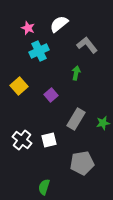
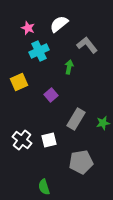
green arrow: moved 7 px left, 6 px up
yellow square: moved 4 px up; rotated 18 degrees clockwise
gray pentagon: moved 1 px left, 1 px up
green semicircle: rotated 35 degrees counterclockwise
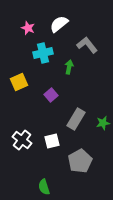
cyan cross: moved 4 px right, 2 px down; rotated 12 degrees clockwise
white square: moved 3 px right, 1 px down
gray pentagon: moved 1 px left, 1 px up; rotated 20 degrees counterclockwise
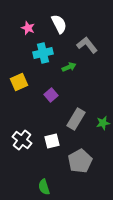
white semicircle: rotated 102 degrees clockwise
green arrow: rotated 56 degrees clockwise
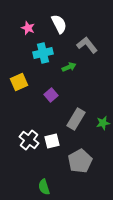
white cross: moved 7 px right
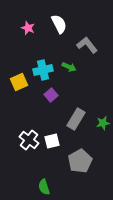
cyan cross: moved 17 px down
green arrow: rotated 48 degrees clockwise
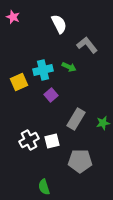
pink star: moved 15 px left, 11 px up
white cross: rotated 24 degrees clockwise
gray pentagon: rotated 30 degrees clockwise
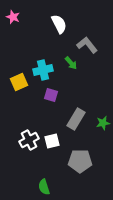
green arrow: moved 2 px right, 4 px up; rotated 24 degrees clockwise
purple square: rotated 32 degrees counterclockwise
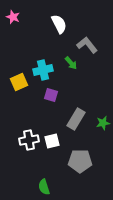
white cross: rotated 18 degrees clockwise
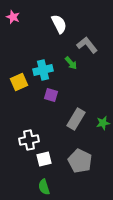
white square: moved 8 px left, 18 px down
gray pentagon: rotated 25 degrees clockwise
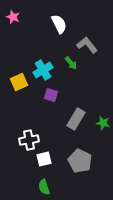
cyan cross: rotated 18 degrees counterclockwise
green star: rotated 24 degrees clockwise
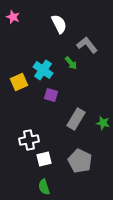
cyan cross: rotated 24 degrees counterclockwise
